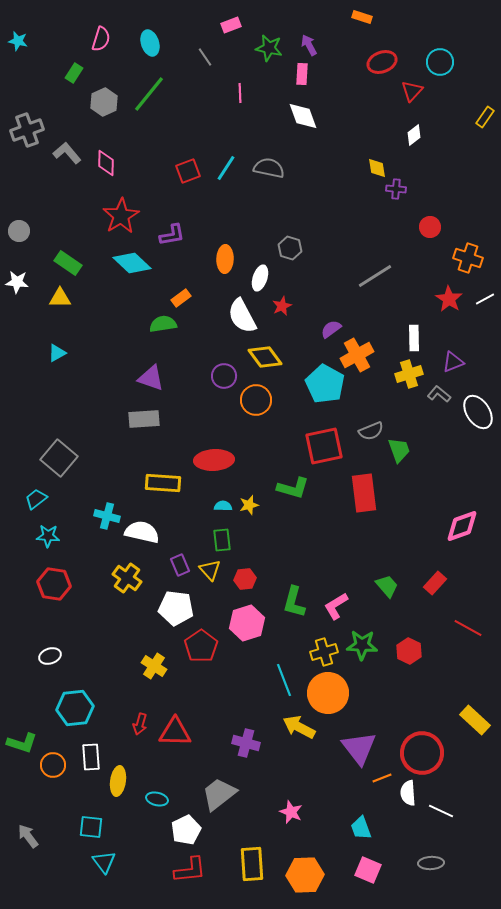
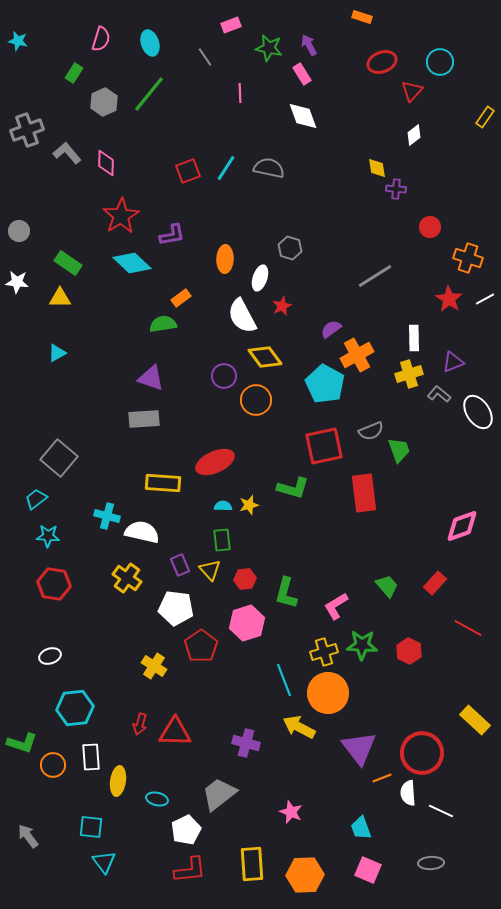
pink rectangle at (302, 74): rotated 35 degrees counterclockwise
red ellipse at (214, 460): moved 1 px right, 2 px down; rotated 21 degrees counterclockwise
green L-shape at (294, 602): moved 8 px left, 9 px up
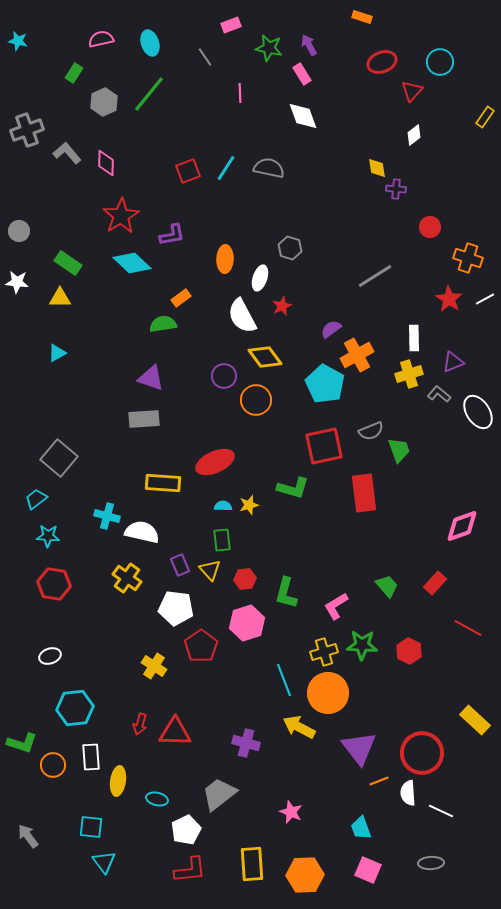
pink semicircle at (101, 39): rotated 120 degrees counterclockwise
orange line at (382, 778): moved 3 px left, 3 px down
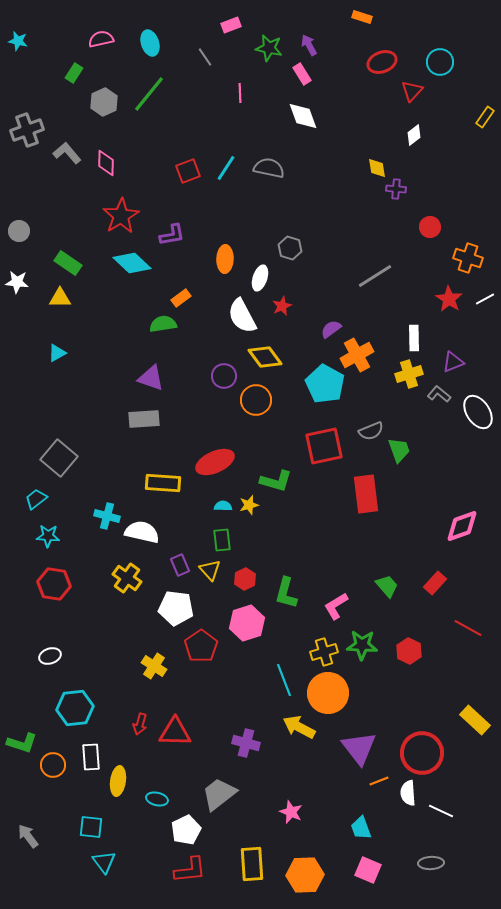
green L-shape at (293, 488): moved 17 px left, 7 px up
red rectangle at (364, 493): moved 2 px right, 1 px down
red hexagon at (245, 579): rotated 20 degrees counterclockwise
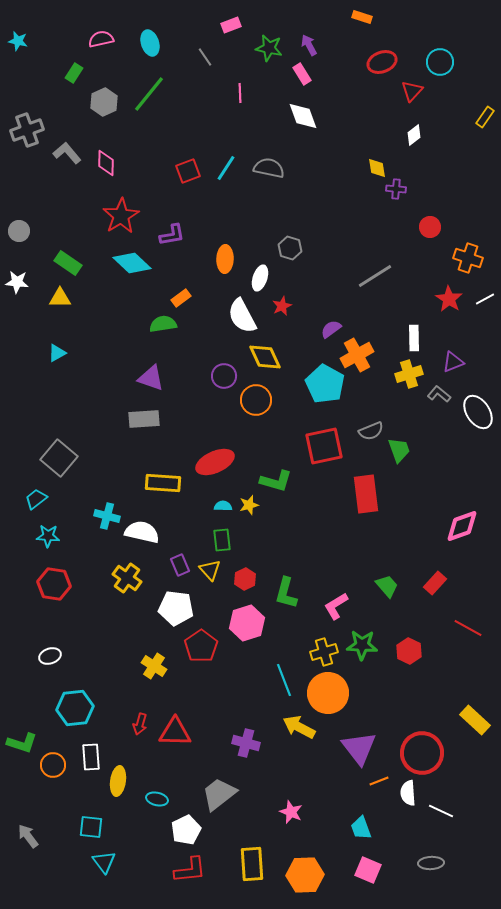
yellow diamond at (265, 357): rotated 12 degrees clockwise
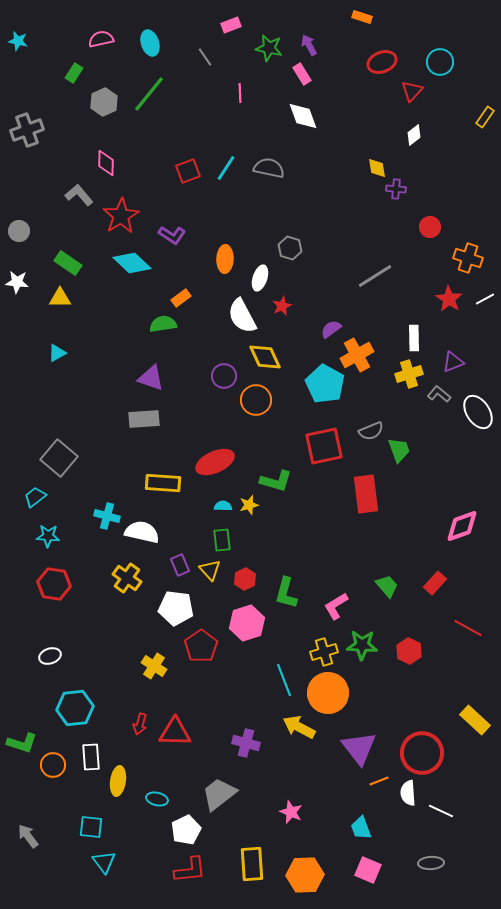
gray L-shape at (67, 153): moved 12 px right, 42 px down
purple L-shape at (172, 235): rotated 44 degrees clockwise
cyan trapezoid at (36, 499): moved 1 px left, 2 px up
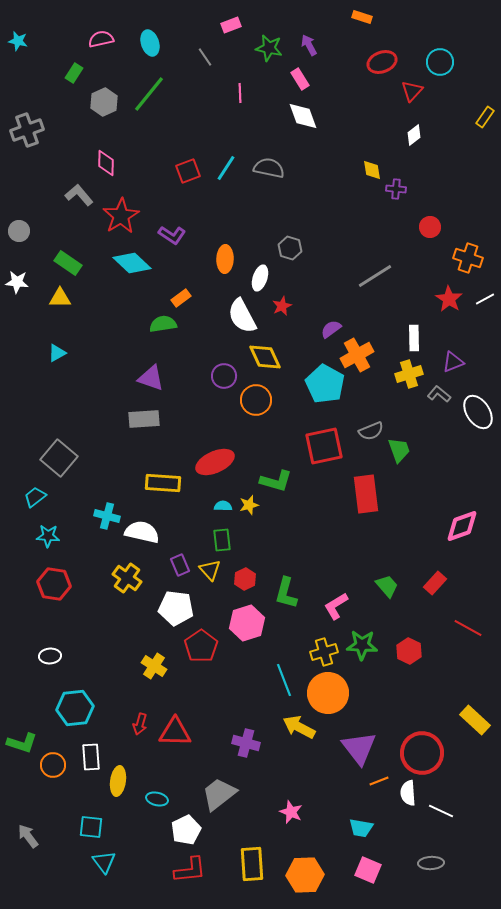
pink rectangle at (302, 74): moved 2 px left, 5 px down
yellow diamond at (377, 168): moved 5 px left, 2 px down
white ellipse at (50, 656): rotated 15 degrees clockwise
cyan trapezoid at (361, 828): rotated 60 degrees counterclockwise
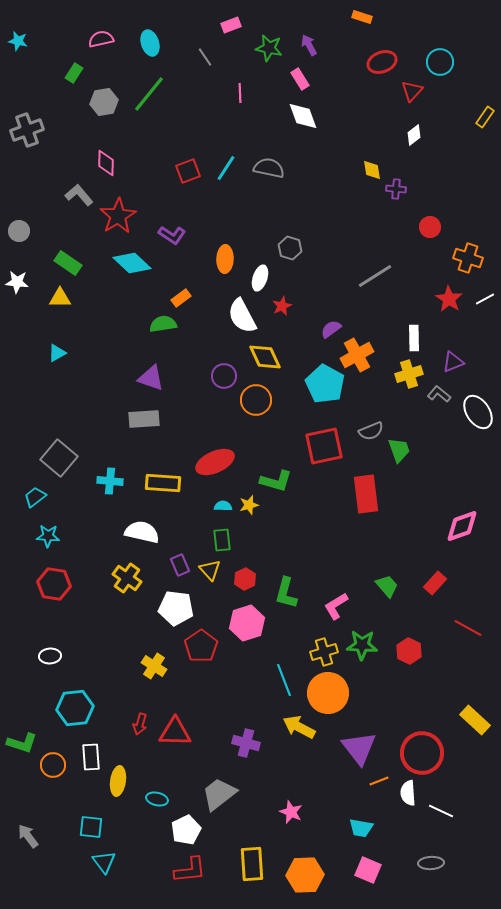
gray hexagon at (104, 102): rotated 16 degrees clockwise
red star at (121, 216): moved 3 px left
cyan cross at (107, 516): moved 3 px right, 35 px up; rotated 10 degrees counterclockwise
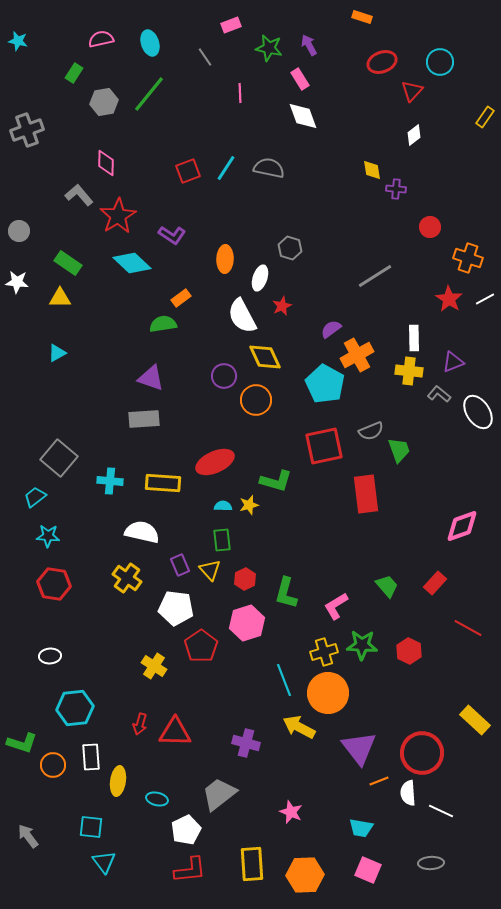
yellow cross at (409, 374): moved 3 px up; rotated 24 degrees clockwise
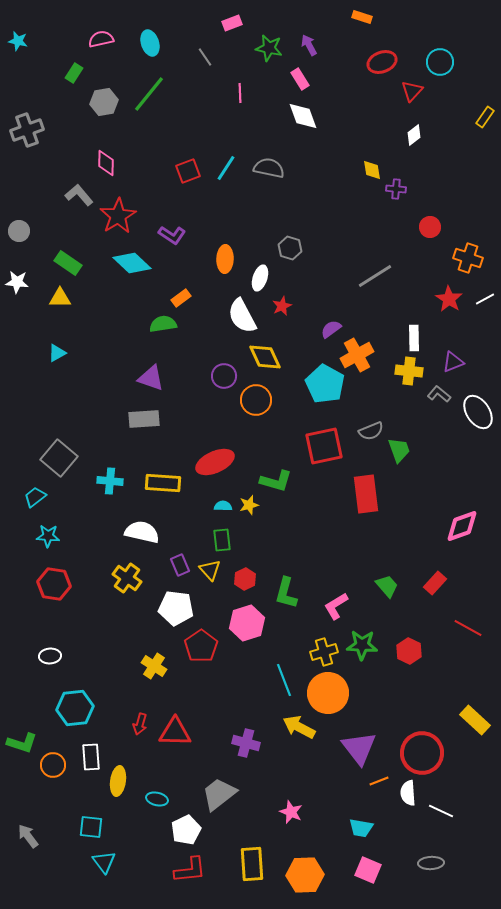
pink rectangle at (231, 25): moved 1 px right, 2 px up
